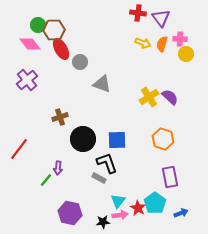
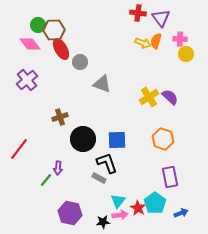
orange semicircle: moved 6 px left, 3 px up
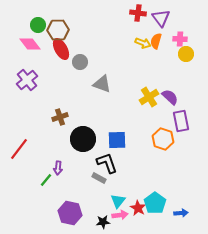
brown hexagon: moved 4 px right
purple rectangle: moved 11 px right, 56 px up
blue arrow: rotated 16 degrees clockwise
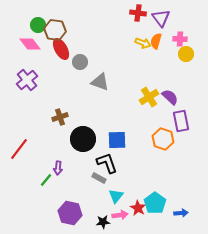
brown hexagon: moved 3 px left; rotated 10 degrees clockwise
gray triangle: moved 2 px left, 2 px up
cyan triangle: moved 2 px left, 5 px up
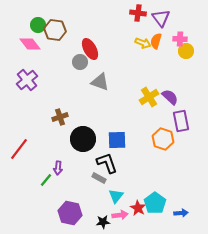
red ellipse: moved 29 px right
yellow circle: moved 3 px up
